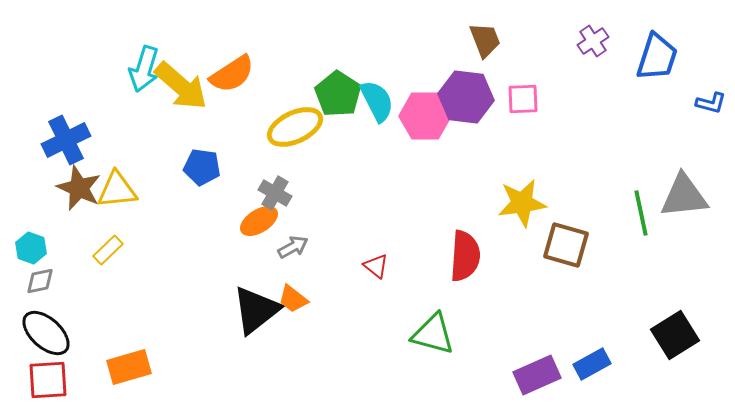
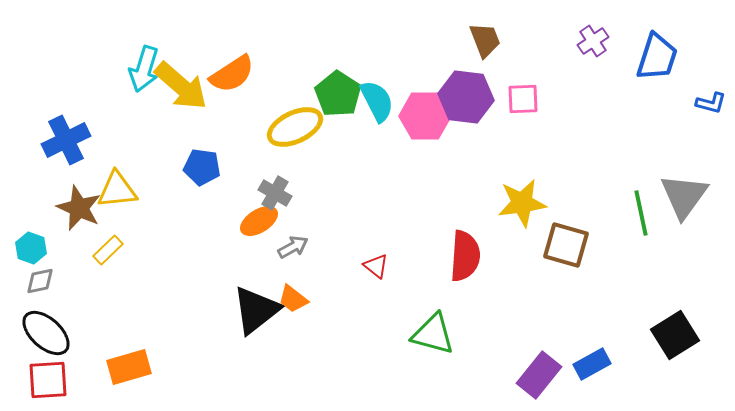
brown star: moved 20 px down
gray triangle: rotated 48 degrees counterclockwise
purple rectangle: moved 2 px right; rotated 27 degrees counterclockwise
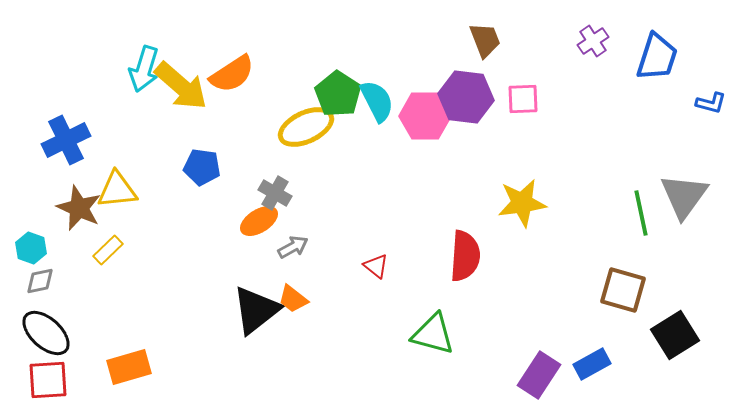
yellow ellipse: moved 11 px right
brown square: moved 57 px right, 45 px down
purple rectangle: rotated 6 degrees counterclockwise
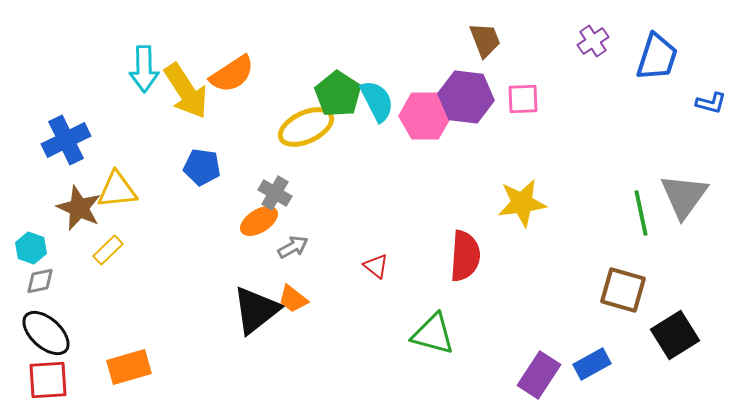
cyan arrow: rotated 18 degrees counterclockwise
yellow arrow: moved 5 px right, 5 px down; rotated 16 degrees clockwise
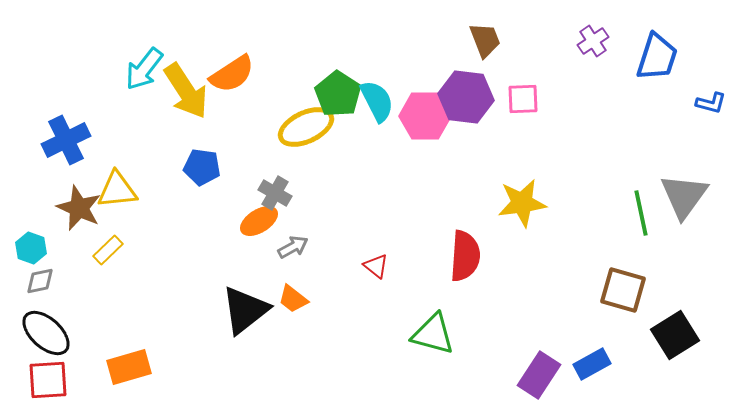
cyan arrow: rotated 39 degrees clockwise
black triangle: moved 11 px left
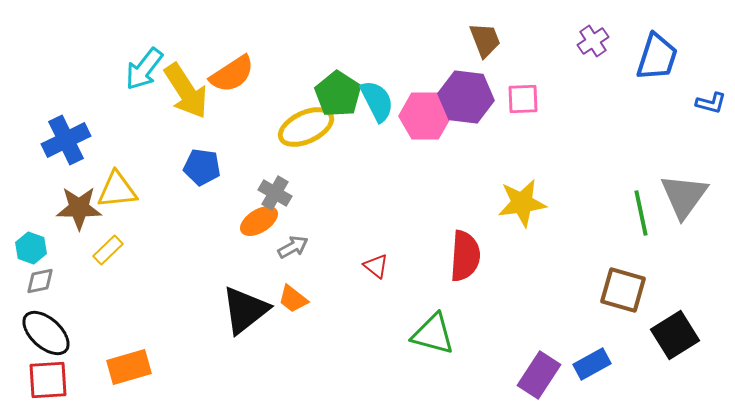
brown star: rotated 24 degrees counterclockwise
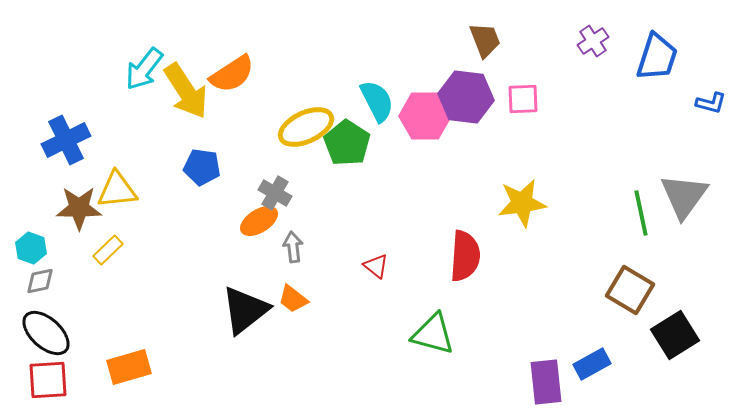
green pentagon: moved 9 px right, 49 px down
gray arrow: rotated 68 degrees counterclockwise
brown square: moved 7 px right; rotated 15 degrees clockwise
purple rectangle: moved 7 px right, 7 px down; rotated 39 degrees counterclockwise
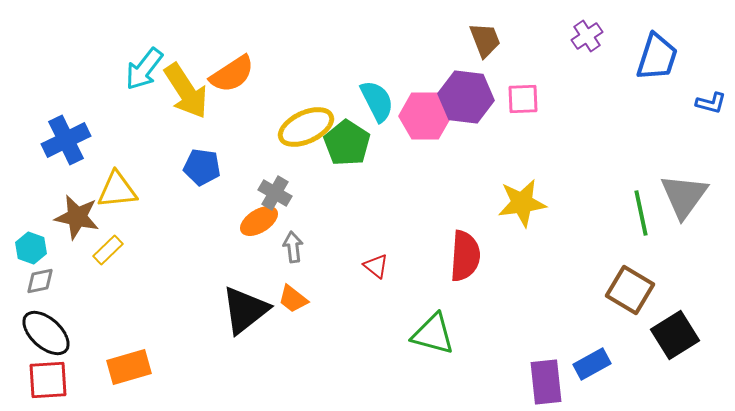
purple cross: moved 6 px left, 5 px up
brown star: moved 2 px left, 9 px down; rotated 12 degrees clockwise
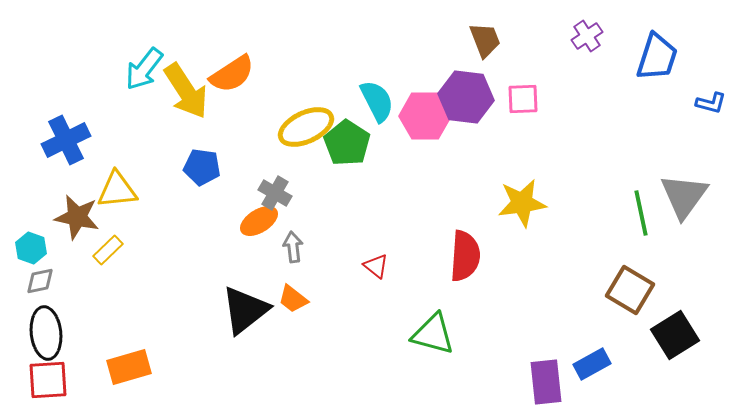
black ellipse: rotated 42 degrees clockwise
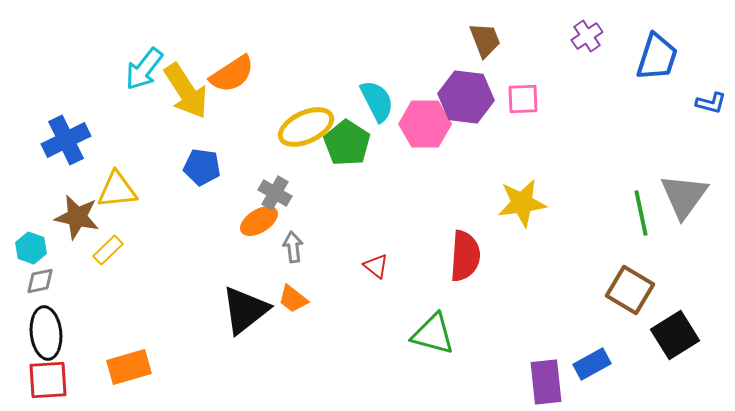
pink hexagon: moved 8 px down
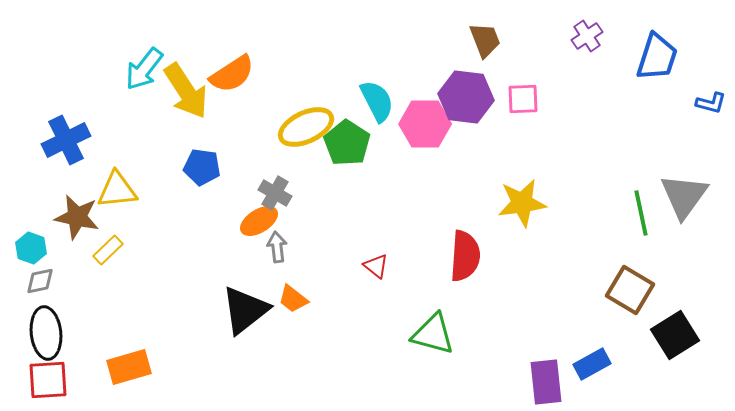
gray arrow: moved 16 px left
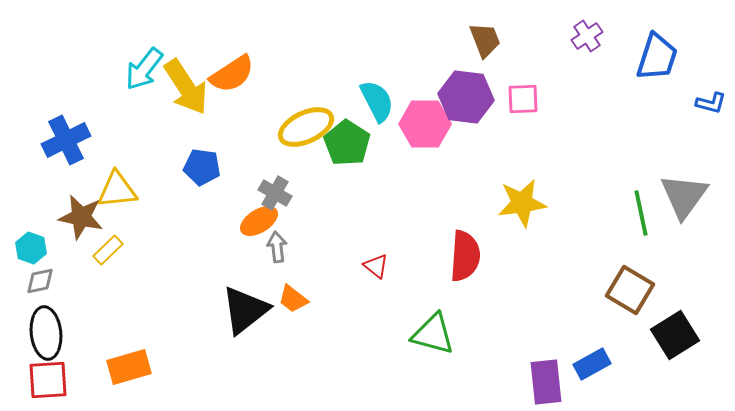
yellow arrow: moved 4 px up
brown star: moved 4 px right
